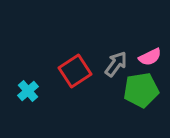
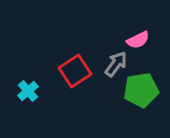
pink semicircle: moved 12 px left, 17 px up
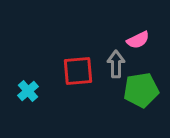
gray arrow: rotated 36 degrees counterclockwise
red square: moved 3 px right; rotated 28 degrees clockwise
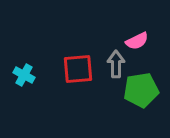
pink semicircle: moved 1 px left, 1 px down
red square: moved 2 px up
cyan cross: moved 4 px left, 16 px up; rotated 20 degrees counterclockwise
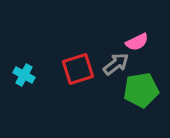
pink semicircle: moved 1 px down
gray arrow: rotated 52 degrees clockwise
red square: rotated 12 degrees counterclockwise
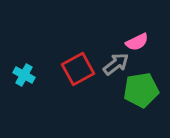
red square: rotated 12 degrees counterclockwise
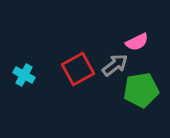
gray arrow: moved 1 px left, 1 px down
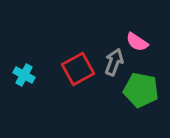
pink semicircle: rotated 60 degrees clockwise
gray arrow: moved 1 px left, 3 px up; rotated 32 degrees counterclockwise
green pentagon: rotated 20 degrees clockwise
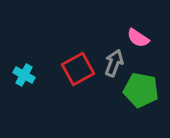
pink semicircle: moved 1 px right, 4 px up
gray arrow: moved 1 px down
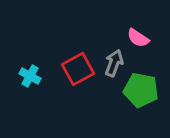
cyan cross: moved 6 px right, 1 px down
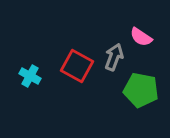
pink semicircle: moved 3 px right, 1 px up
gray arrow: moved 6 px up
red square: moved 1 px left, 3 px up; rotated 32 degrees counterclockwise
